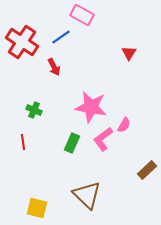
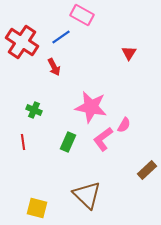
green rectangle: moved 4 px left, 1 px up
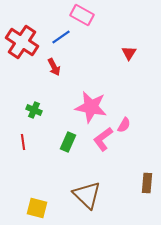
brown rectangle: moved 13 px down; rotated 42 degrees counterclockwise
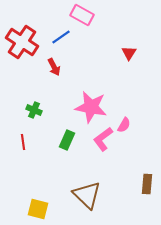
green rectangle: moved 1 px left, 2 px up
brown rectangle: moved 1 px down
yellow square: moved 1 px right, 1 px down
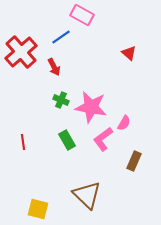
red cross: moved 1 px left, 10 px down; rotated 16 degrees clockwise
red triangle: rotated 21 degrees counterclockwise
green cross: moved 27 px right, 10 px up
pink semicircle: moved 2 px up
green rectangle: rotated 54 degrees counterclockwise
brown rectangle: moved 13 px left, 23 px up; rotated 18 degrees clockwise
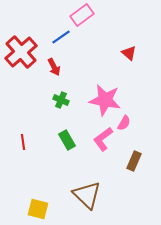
pink rectangle: rotated 65 degrees counterclockwise
pink star: moved 14 px right, 7 px up
